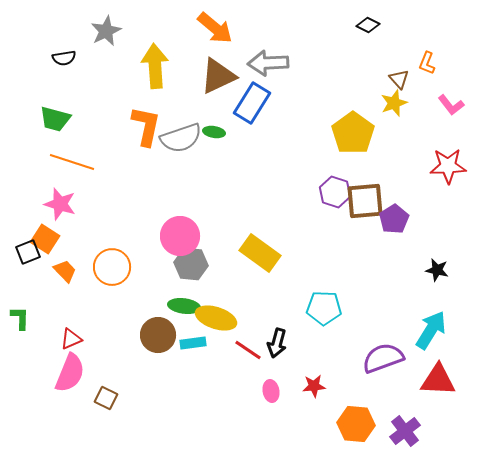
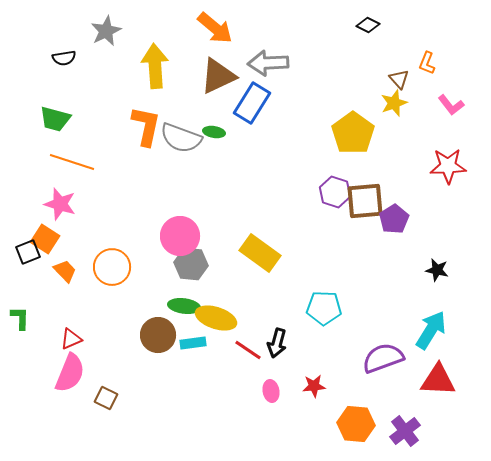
gray semicircle at (181, 138): rotated 39 degrees clockwise
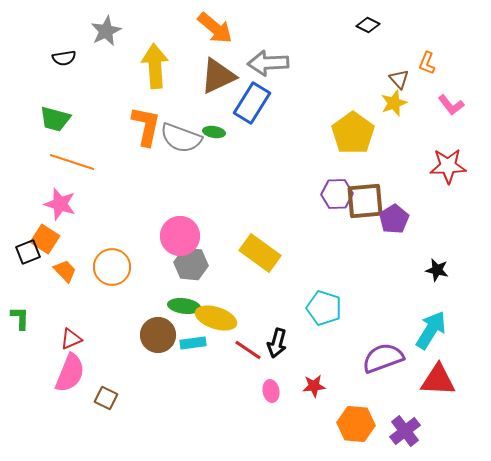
purple hexagon at (335, 192): moved 2 px right, 2 px down; rotated 20 degrees counterclockwise
cyan pentagon at (324, 308): rotated 16 degrees clockwise
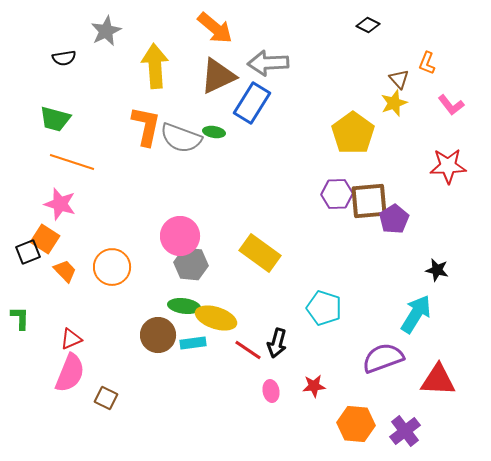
brown square at (365, 201): moved 4 px right
cyan arrow at (431, 330): moved 15 px left, 16 px up
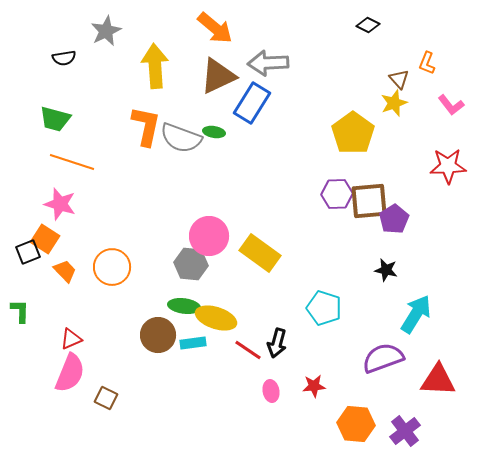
pink circle at (180, 236): moved 29 px right
black star at (437, 270): moved 51 px left
green L-shape at (20, 318): moved 7 px up
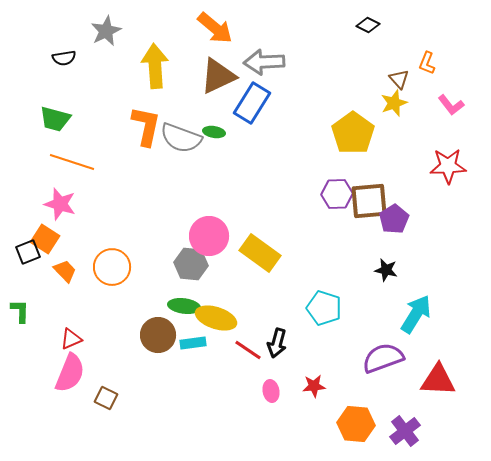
gray arrow at (268, 63): moved 4 px left, 1 px up
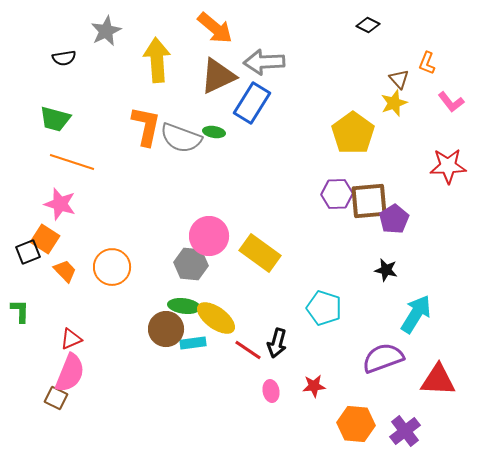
yellow arrow at (155, 66): moved 2 px right, 6 px up
pink L-shape at (451, 105): moved 3 px up
yellow ellipse at (216, 318): rotated 18 degrees clockwise
brown circle at (158, 335): moved 8 px right, 6 px up
brown square at (106, 398): moved 50 px left
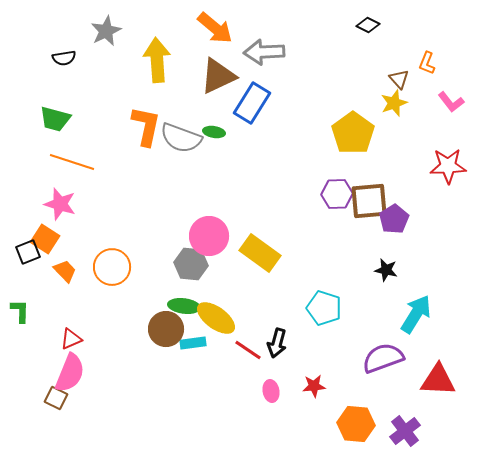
gray arrow at (264, 62): moved 10 px up
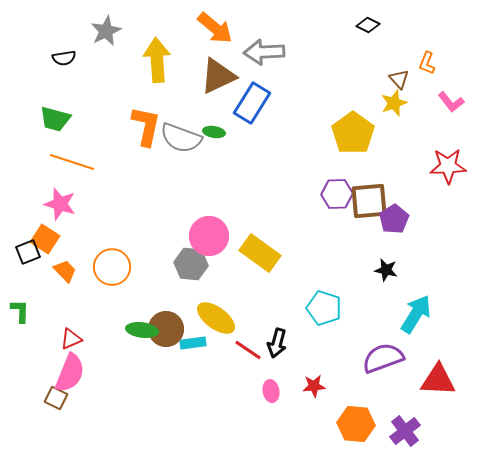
green ellipse at (184, 306): moved 42 px left, 24 px down
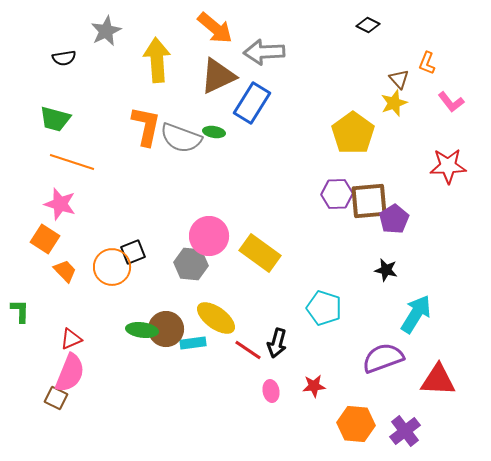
black square at (28, 252): moved 105 px right
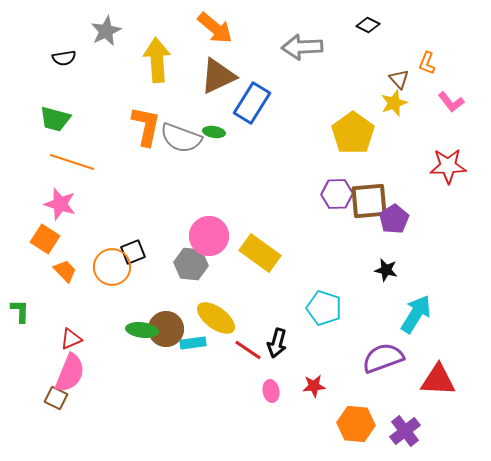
gray arrow at (264, 52): moved 38 px right, 5 px up
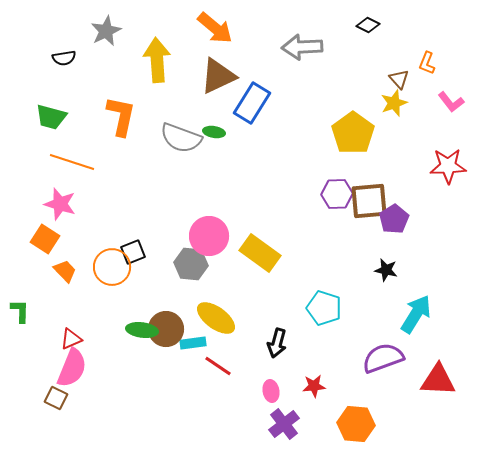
green trapezoid at (55, 119): moved 4 px left, 2 px up
orange L-shape at (146, 126): moved 25 px left, 10 px up
red line at (248, 350): moved 30 px left, 16 px down
pink semicircle at (70, 373): moved 2 px right, 5 px up
purple cross at (405, 431): moved 121 px left, 7 px up
